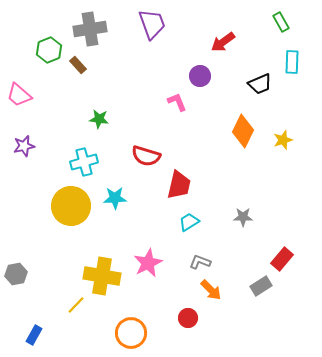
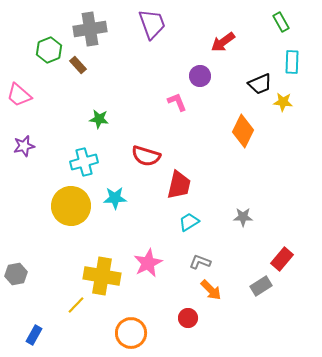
yellow star: moved 38 px up; rotated 24 degrees clockwise
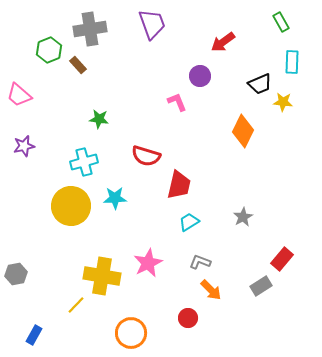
gray star: rotated 30 degrees counterclockwise
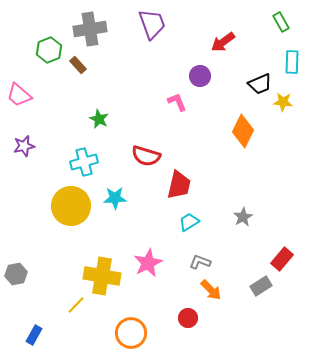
green star: rotated 18 degrees clockwise
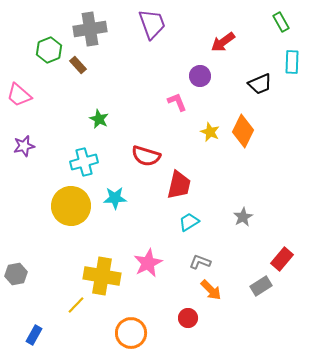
yellow star: moved 73 px left, 30 px down; rotated 18 degrees clockwise
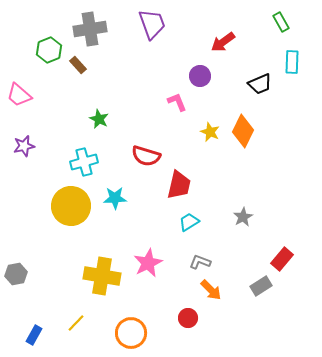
yellow line: moved 18 px down
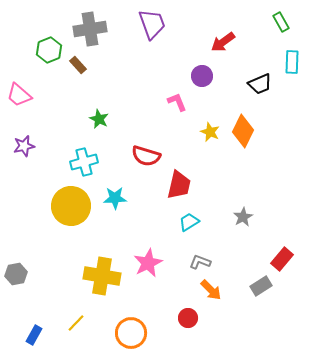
purple circle: moved 2 px right
